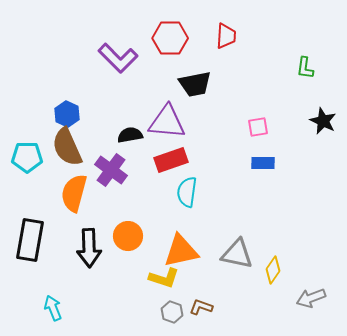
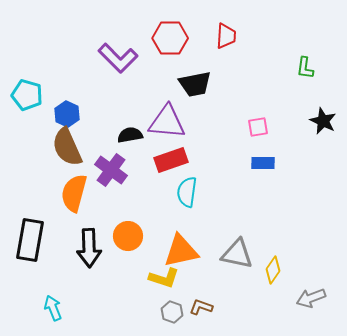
cyan pentagon: moved 62 px up; rotated 16 degrees clockwise
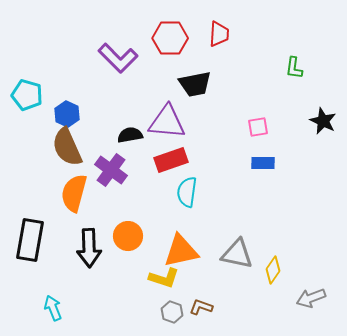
red trapezoid: moved 7 px left, 2 px up
green L-shape: moved 11 px left
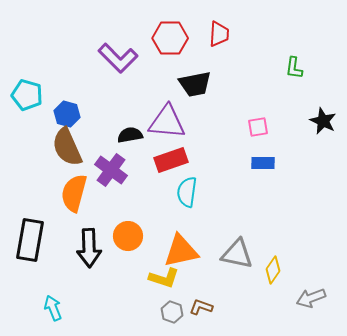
blue hexagon: rotated 10 degrees counterclockwise
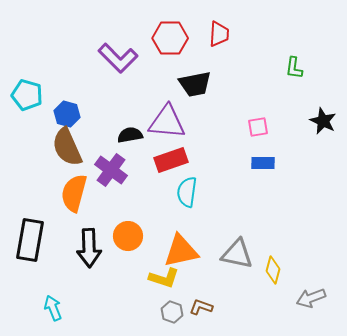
yellow diamond: rotated 20 degrees counterclockwise
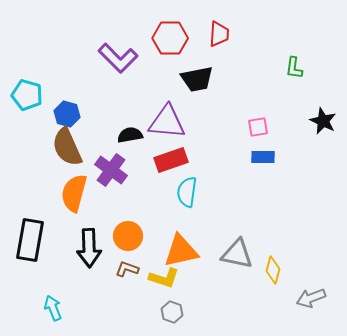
black trapezoid: moved 2 px right, 5 px up
blue rectangle: moved 6 px up
brown L-shape: moved 74 px left, 38 px up
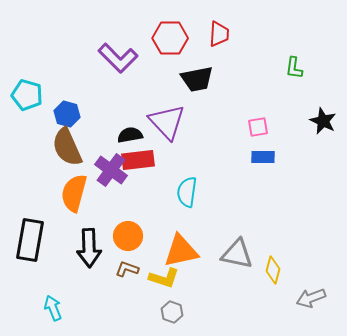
purple triangle: rotated 42 degrees clockwise
red rectangle: moved 33 px left; rotated 12 degrees clockwise
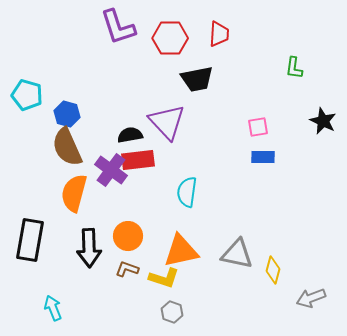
purple L-shape: moved 31 px up; rotated 27 degrees clockwise
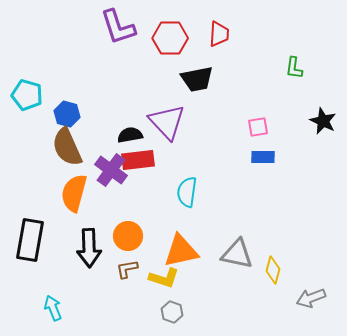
brown L-shape: rotated 30 degrees counterclockwise
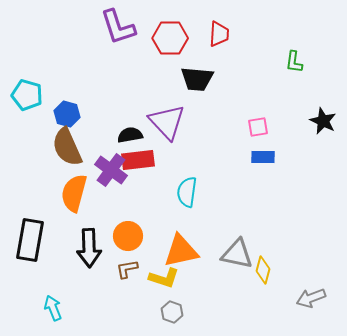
green L-shape: moved 6 px up
black trapezoid: rotated 16 degrees clockwise
yellow diamond: moved 10 px left
